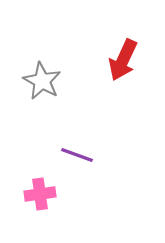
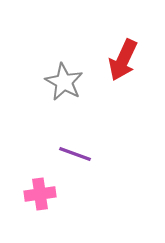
gray star: moved 22 px right, 1 px down
purple line: moved 2 px left, 1 px up
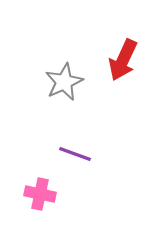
gray star: rotated 18 degrees clockwise
pink cross: rotated 20 degrees clockwise
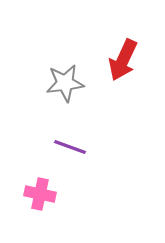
gray star: moved 1 px right, 1 px down; rotated 18 degrees clockwise
purple line: moved 5 px left, 7 px up
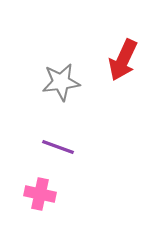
gray star: moved 4 px left, 1 px up
purple line: moved 12 px left
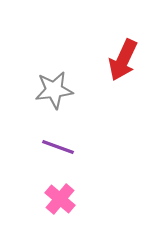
gray star: moved 7 px left, 8 px down
pink cross: moved 20 px right, 5 px down; rotated 28 degrees clockwise
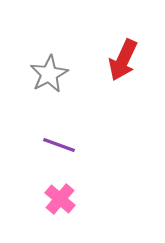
gray star: moved 5 px left, 16 px up; rotated 21 degrees counterclockwise
purple line: moved 1 px right, 2 px up
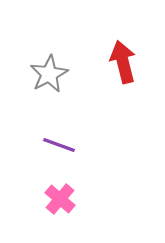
red arrow: moved 2 px down; rotated 141 degrees clockwise
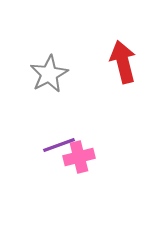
purple line: rotated 40 degrees counterclockwise
pink cross: moved 19 px right, 42 px up; rotated 36 degrees clockwise
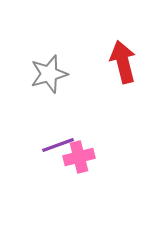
gray star: rotated 12 degrees clockwise
purple line: moved 1 px left
